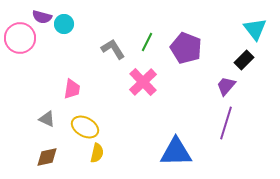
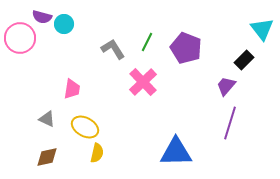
cyan triangle: moved 7 px right
purple line: moved 4 px right
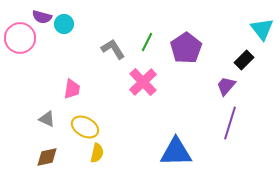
purple pentagon: rotated 16 degrees clockwise
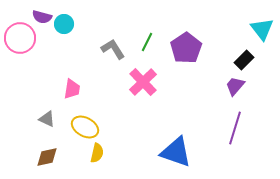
purple trapezoid: moved 9 px right
purple line: moved 5 px right, 5 px down
blue triangle: rotated 20 degrees clockwise
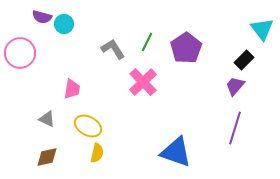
pink circle: moved 15 px down
yellow ellipse: moved 3 px right, 1 px up
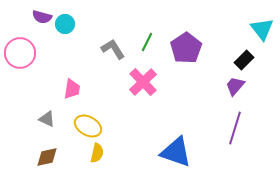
cyan circle: moved 1 px right
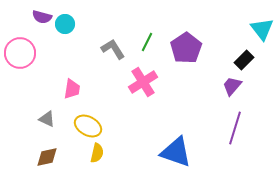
pink cross: rotated 12 degrees clockwise
purple trapezoid: moved 3 px left
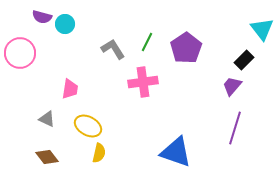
pink cross: rotated 24 degrees clockwise
pink trapezoid: moved 2 px left
yellow semicircle: moved 2 px right
brown diamond: rotated 65 degrees clockwise
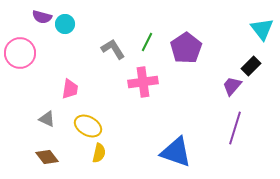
black rectangle: moved 7 px right, 6 px down
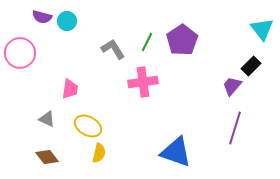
cyan circle: moved 2 px right, 3 px up
purple pentagon: moved 4 px left, 8 px up
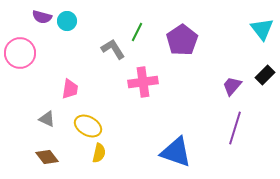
green line: moved 10 px left, 10 px up
black rectangle: moved 14 px right, 9 px down
